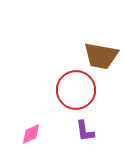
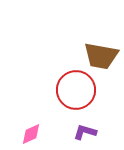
purple L-shape: moved 1 px down; rotated 115 degrees clockwise
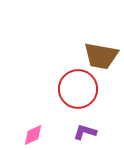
red circle: moved 2 px right, 1 px up
pink diamond: moved 2 px right, 1 px down
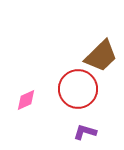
brown trapezoid: rotated 54 degrees counterclockwise
pink diamond: moved 7 px left, 35 px up
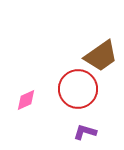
brown trapezoid: rotated 9 degrees clockwise
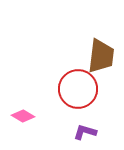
brown trapezoid: rotated 48 degrees counterclockwise
pink diamond: moved 3 px left, 16 px down; rotated 55 degrees clockwise
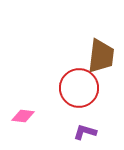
red circle: moved 1 px right, 1 px up
pink diamond: rotated 25 degrees counterclockwise
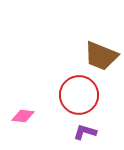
brown trapezoid: rotated 105 degrees clockwise
red circle: moved 7 px down
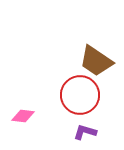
brown trapezoid: moved 5 px left, 5 px down; rotated 12 degrees clockwise
red circle: moved 1 px right
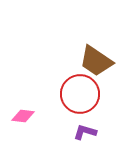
red circle: moved 1 px up
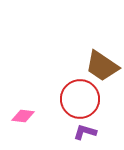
brown trapezoid: moved 6 px right, 5 px down
red circle: moved 5 px down
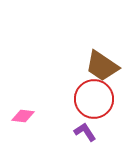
red circle: moved 14 px right
purple L-shape: rotated 40 degrees clockwise
